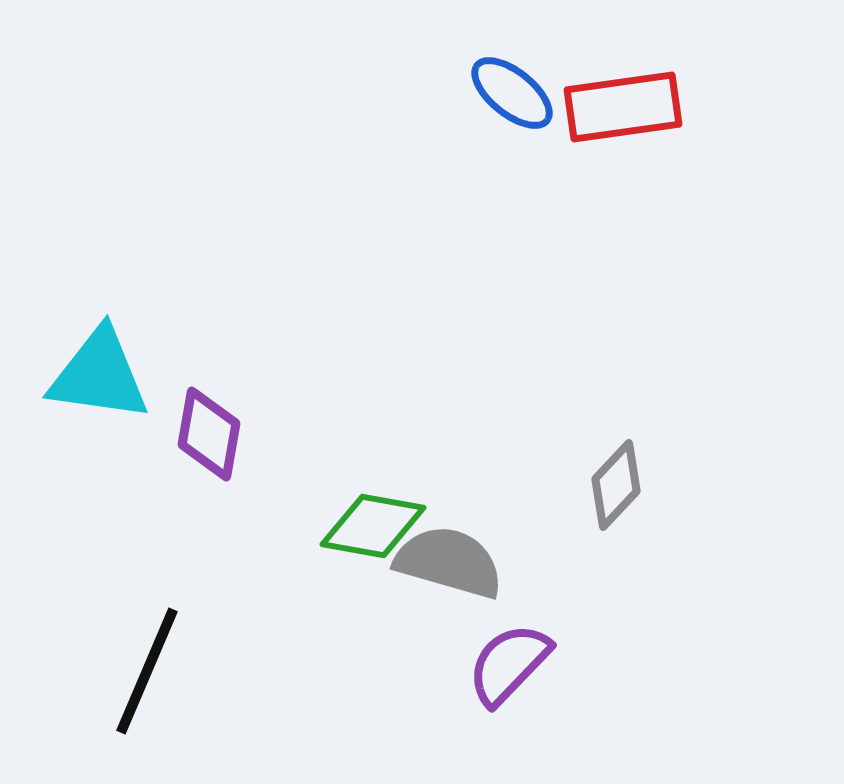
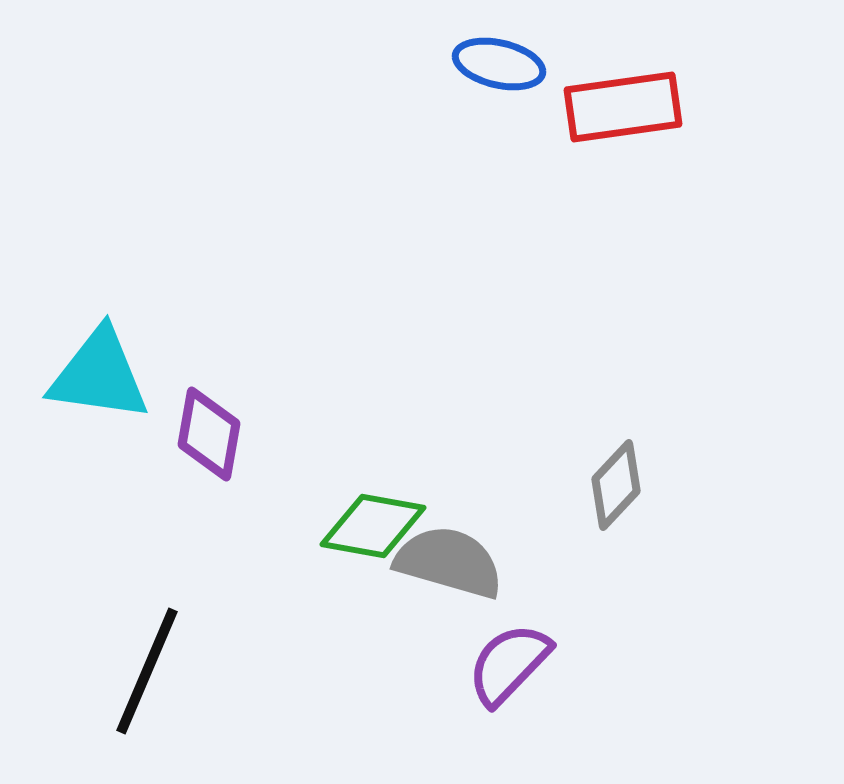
blue ellipse: moved 13 px left, 29 px up; rotated 26 degrees counterclockwise
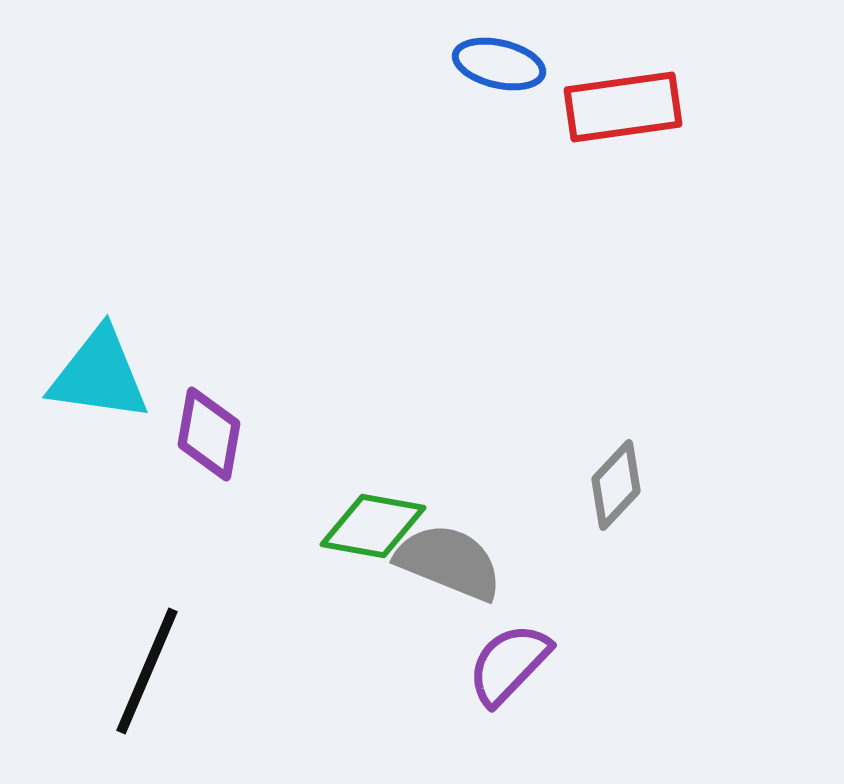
gray semicircle: rotated 6 degrees clockwise
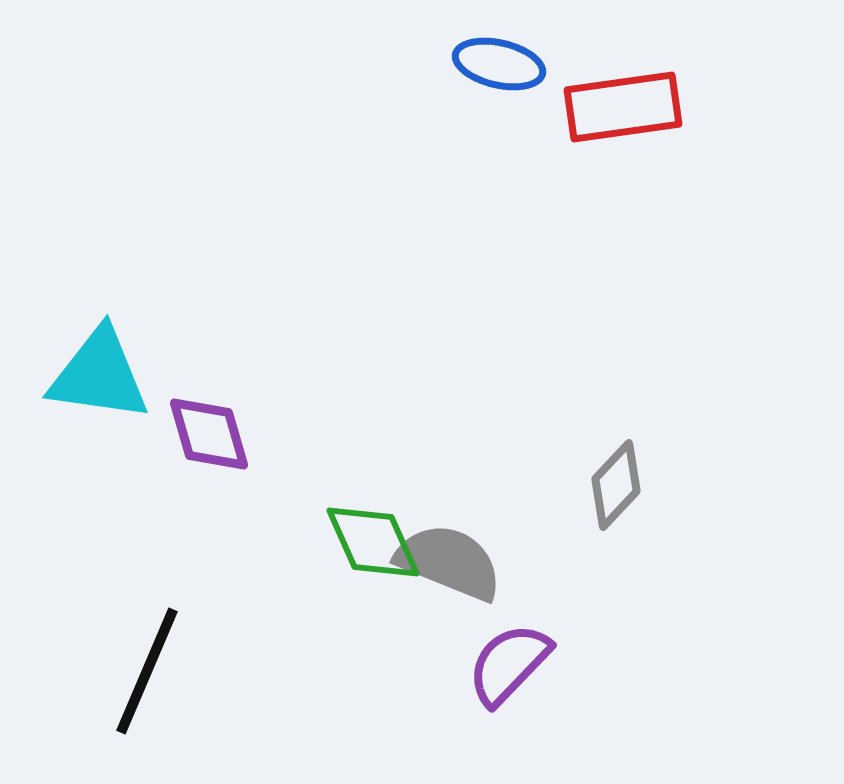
purple diamond: rotated 26 degrees counterclockwise
green diamond: moved 16 px down; rotated 56 degrees clockwise
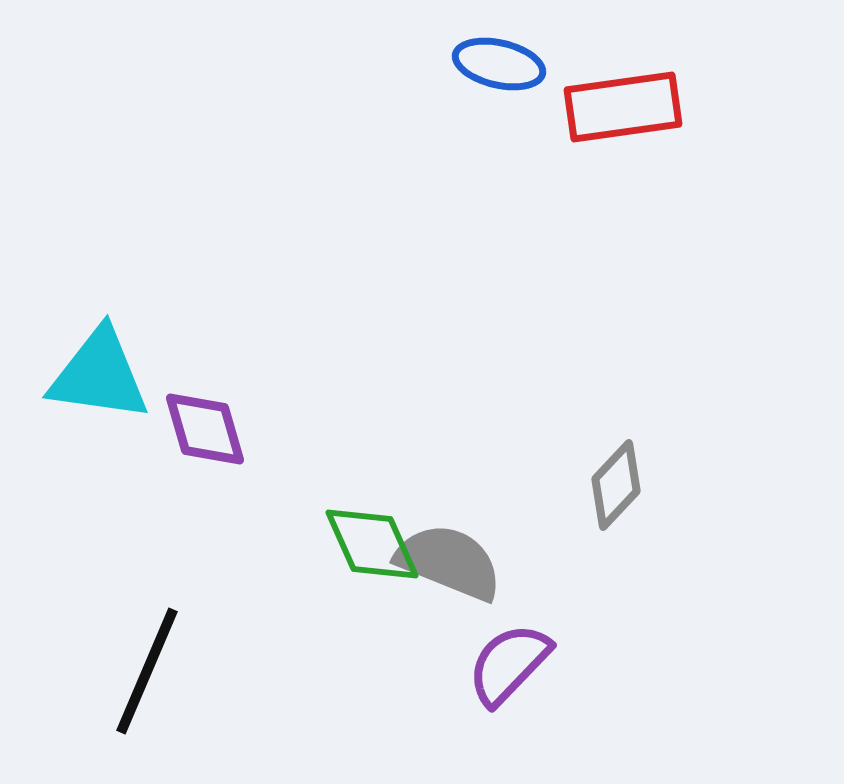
purple diamond: moved 4 px left, 5 px up
green diamond: moved 1 px left, 2 px down
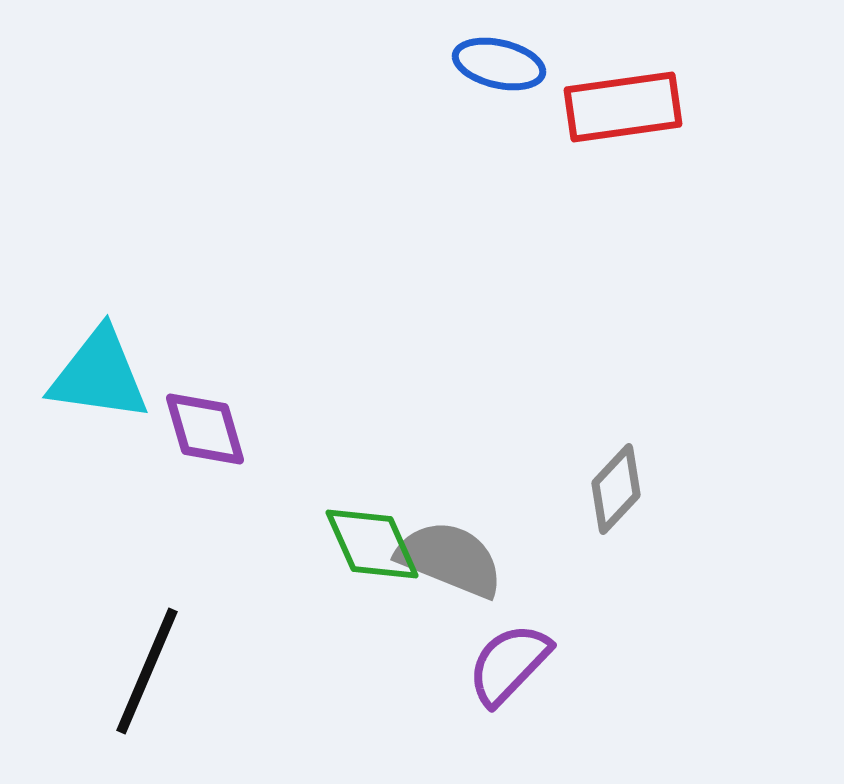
gray diamond: moved 4 px down
gray semicircle: moved 1 px right, 3 px up
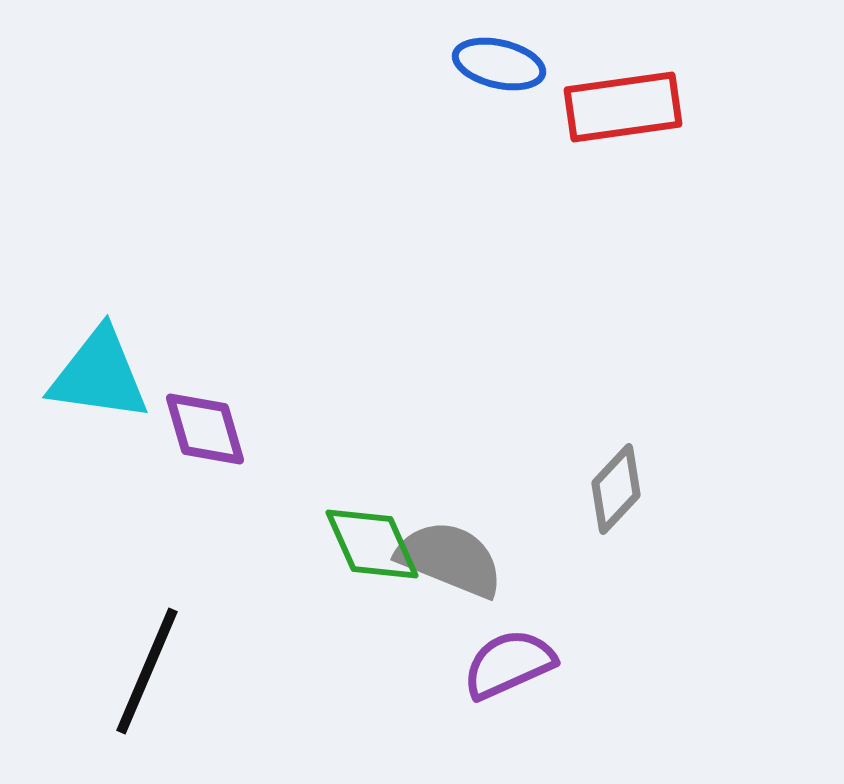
purple semicircle: rotated 22 degrees clockwise
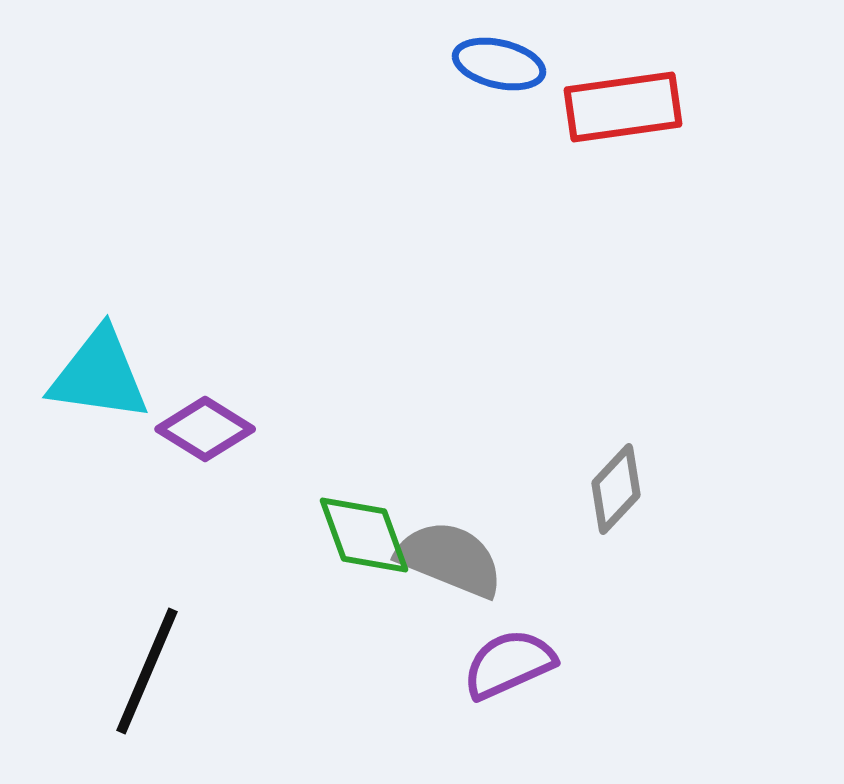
purple diamond: rotated 42 degrees counterclockwise
green diamond: moved 8 px left, 9 px up; rotated 4 degrees clockwise
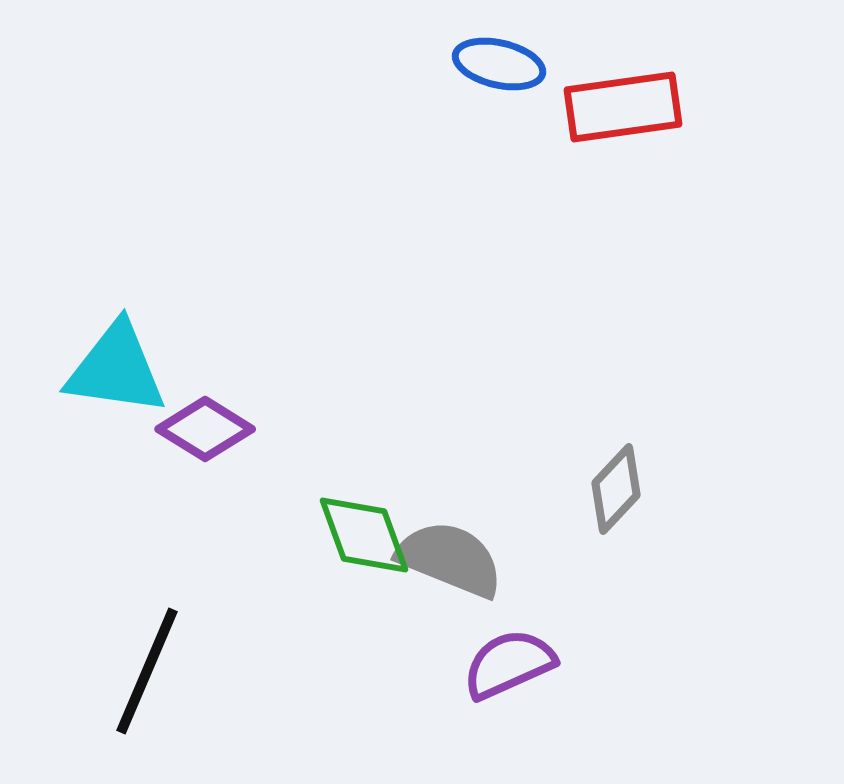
cyan triangle: moved 17 px right, 6 px up
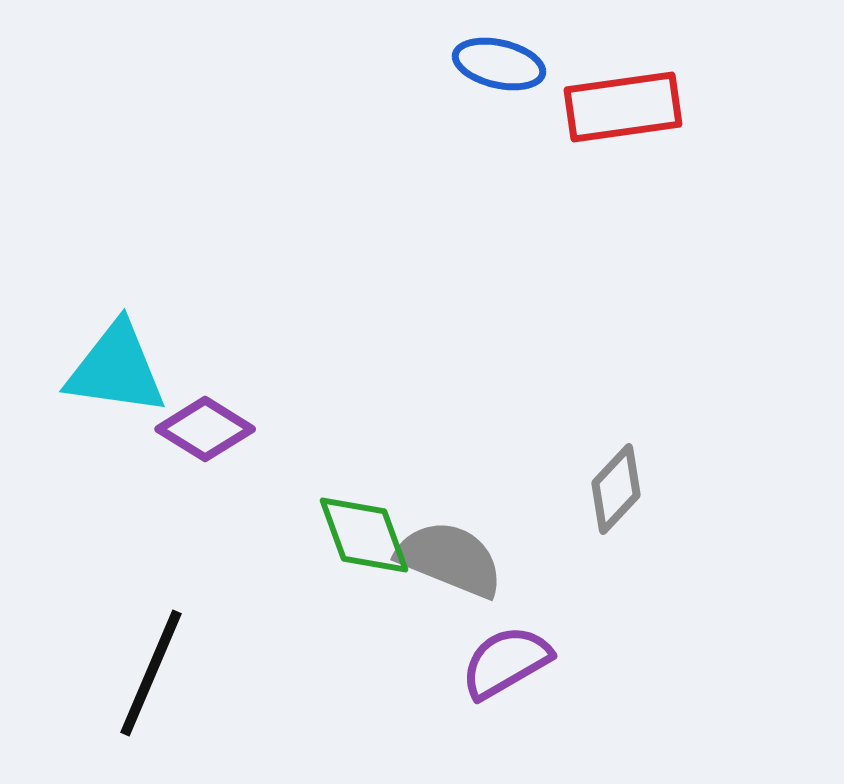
purple semicircle: moved 3 px left, 2 px up; rotated 6 degrees counterclockwise
black line: moved 4 px right, 2 px down
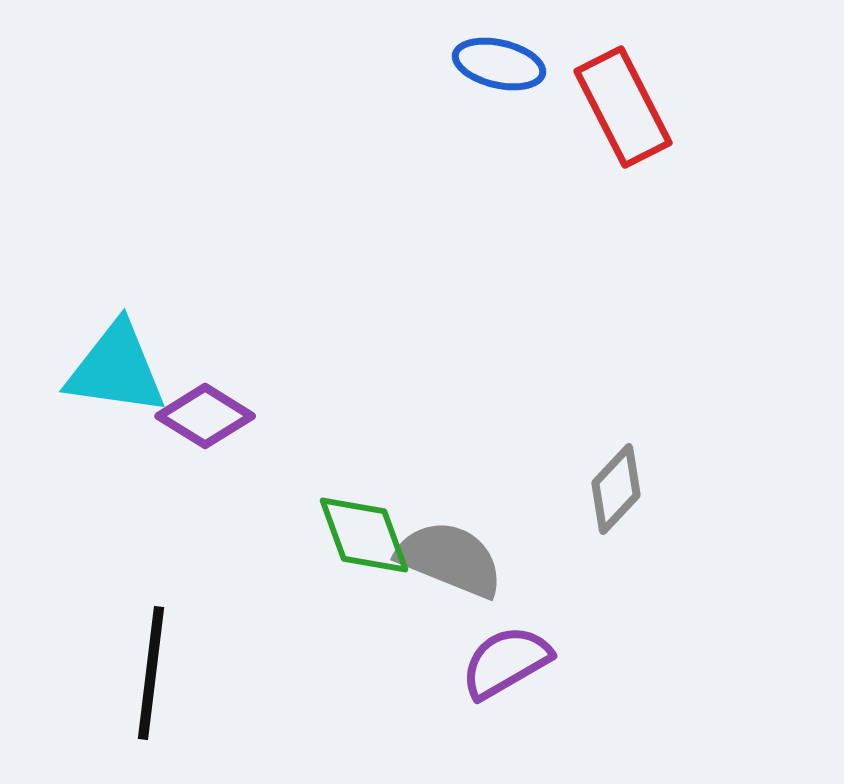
red rectangle: rotated 71 degrees clockwise
purple diamond: moved 13 px up
black line: rotated 16 degrees counterclockwise
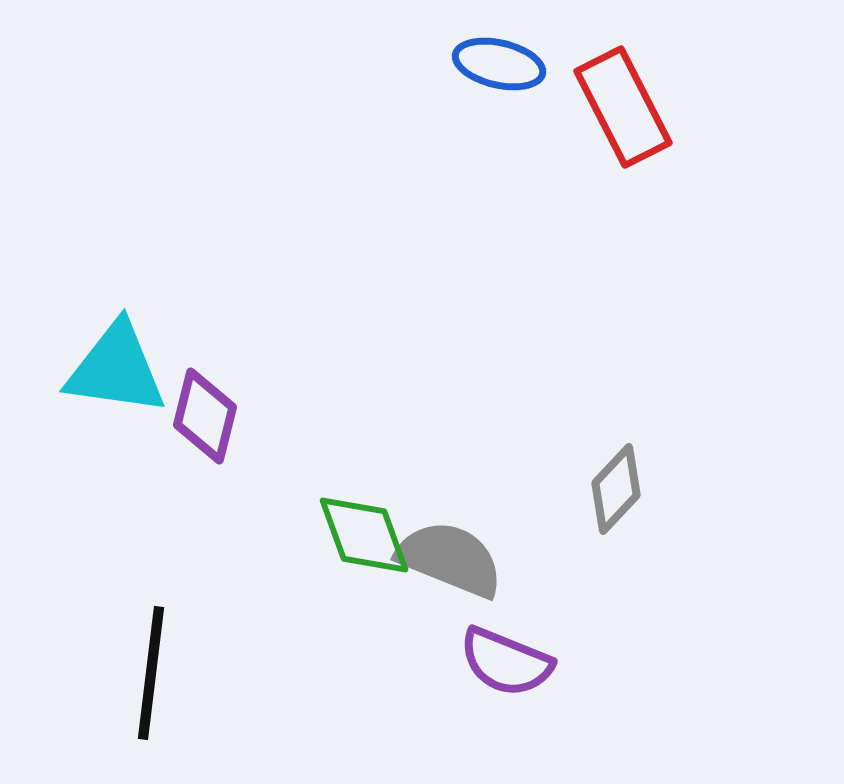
purple diamond: rotated 72 degrees clockwise
purple semicircle: rotated 128 degrees counterclockwise
